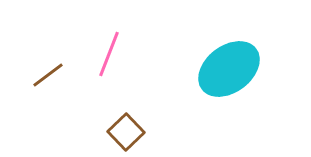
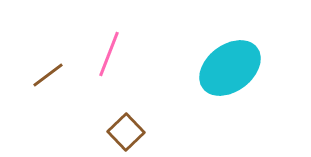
cyan ellipse: moved 1 px right, 1 px up
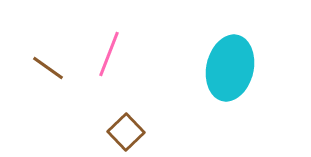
cyan ellipse: rotated 40 degrees counterclockwise
brown line: moved 7 px up; rotated 72 degrees clockwise
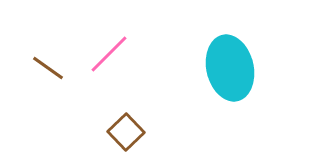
pink line: rotated 24 degrees clockwise
cyan ellipse: rotated 26 degrees counterclockwise
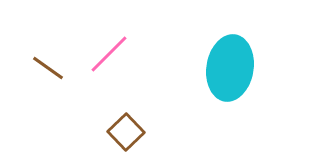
cyan ellipse: rotated 22 degrees clockwise
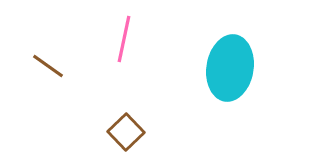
pink line: moved 15 px right, 15 px up; rotated 33 degrees counterclockwise
brown line: moved 2 px up
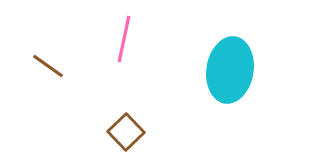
cyan ellipse: moved 2 px down
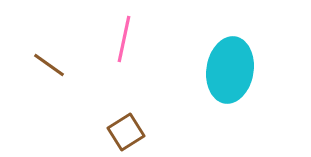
brown line: moved 1 px right, 1 px up
brown square: rotated 12 degrees clockwise
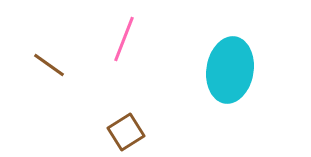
pink line: rotated 9 degrees clockwise
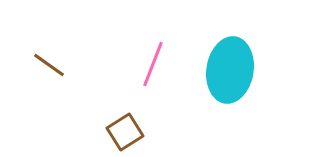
pink line: moved 29 px right, 25 px down
brown square: moved 1 px left
